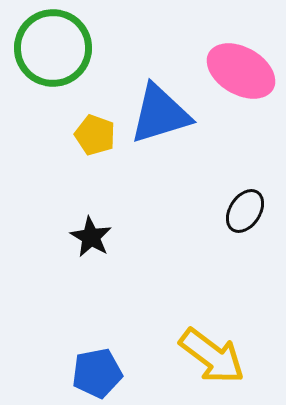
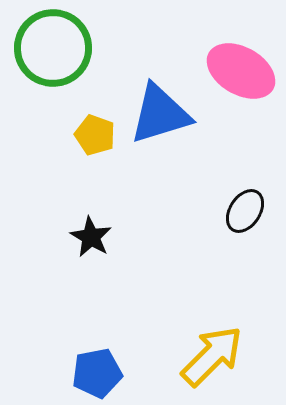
yellow arrow: rotated 82 degrees counterclockwise
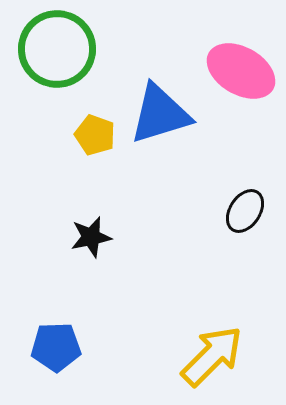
green circle: moved 4 px right, 1 px down
black star: rotated 30 degrees clockwise
blue pentagon: moved 41 px left, 26 px up; rotated 9 degrees clockwise
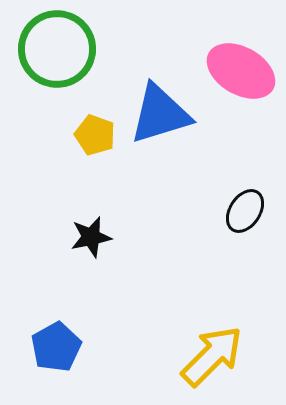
blue pentagon: rotated 27 degrees counterclockwise
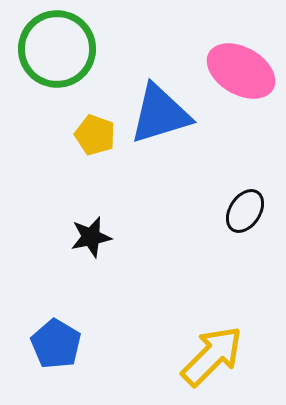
blue pentagon: moved 3 px up; rotated 12 degrees counterclockwise
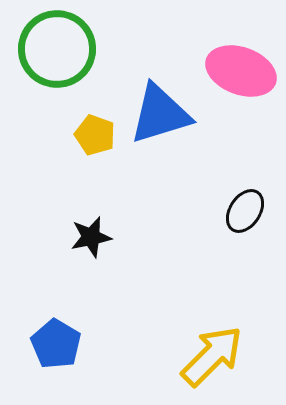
pink ellipse: rotated 10 degrees counterclockwise
